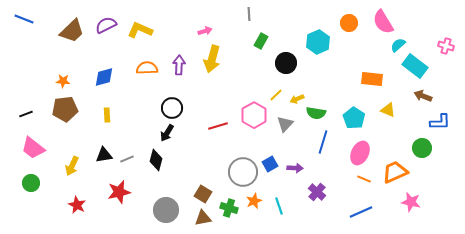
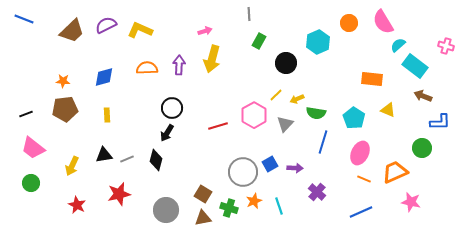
green rectangle at (261, 41): moved 2 px left
red star at (119, 192): moved 2 px down
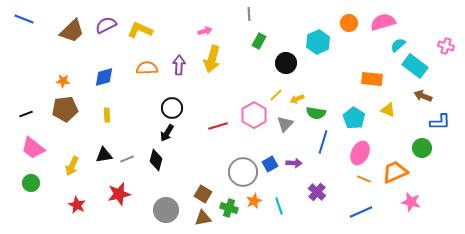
pink semicircle at (383, 22): rotated 105 degrees clockwise
purple arrow at (295, 168): moved 1 px left, 5 px up
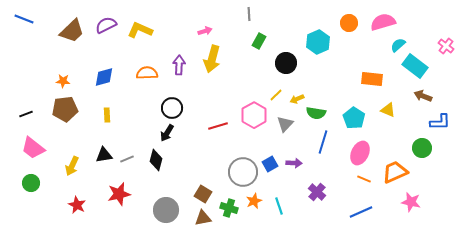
pink cross at (446, 46): rotated 21 degrees clockwise
orange semicircle at (147, 68): moved 5 px down
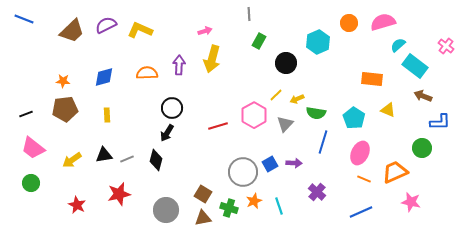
yellow arrow at (72, 166): moved 6 px up; rotated 30 degrees clockwise
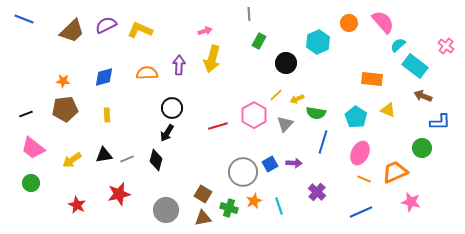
pink semicircle at (383, 22): rotated 65 degrees clockwise
cyan pentagon at (354, 118): moved 2 px right, 1 px up
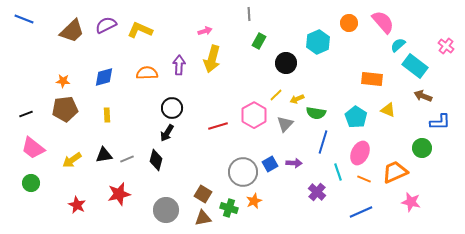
cyan line at (279, 206): moved 59 px right, 34 px up
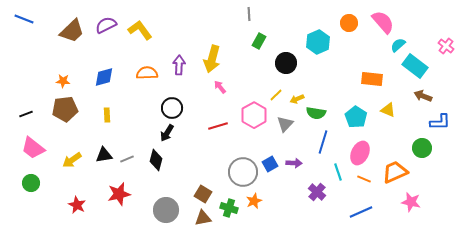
yellow L-shape at (140, 30): rotated 30 degrees clockwise
pink arrow at (205, 31): moved 15 px right, 56 px down; rotated 112 degrees counterclockwise
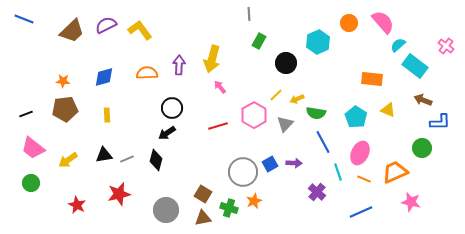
brown arrow at (423, 96): moved 4 px down
black arrow at (167, 133): rotated 24 degrees clockwise
blue line at (323, 142): rotated 45 degrees counterclockwise
yellow arrow at (72, 160): moved 4 px left
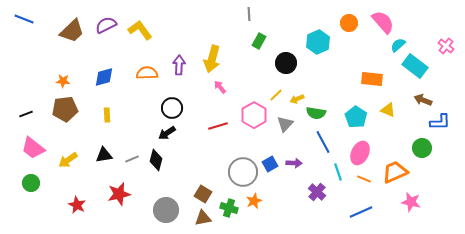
gray line at (127, 159): moved 5 px right
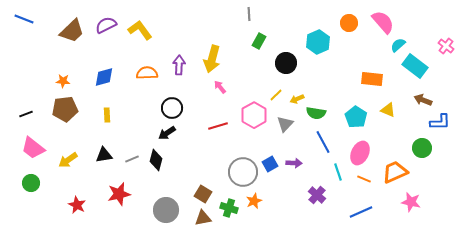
purple cross at (317, 192): moved 3 px down
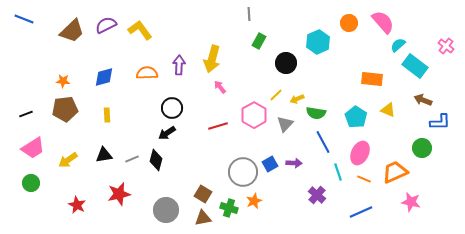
pink trapezoid at (33, 148): rotated 70 degrees counterclockwise
